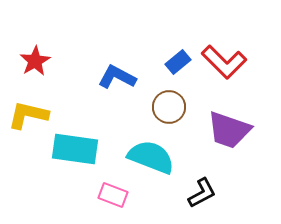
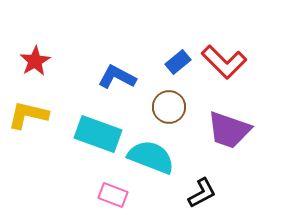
cyan rectangle: moved 23 px right, 15 px up; rotated 12 degrees clockwise
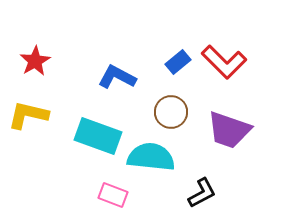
brown circle: moved 2 px right, 5 px down
cyan rectangle: moved 2 px down
cyan semicircle: rotated 15 degrees counterclockwise
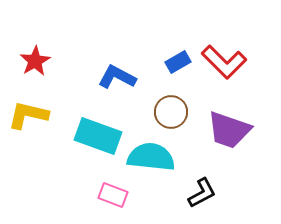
blue rectangle: rotated 10 degrees clockwise
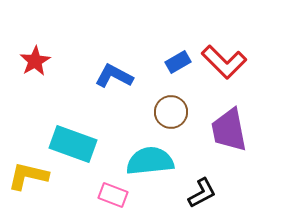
blue L-shape: moved 3 px left, 1 px up
yellow L-shape: moved 61 px down
purple trapezoid: rotated 60 degrees clockwise
cyan rectangle: moved 25 px left, 8 px down
cyan semicircle: moved 1 px left, 4 px down; rotated 12 degrees counterclockwise
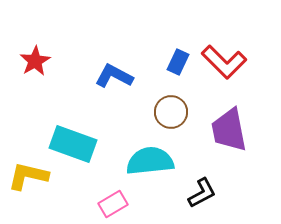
blue rectangle: rotated 35 degrees counterclockwise
pink rectangle: moved 9 px down; rotated 52 degrees counterclockwise
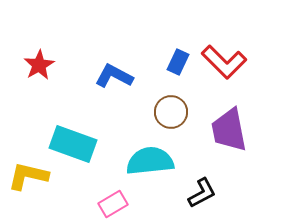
red star: moved 4 px right, 4 px down
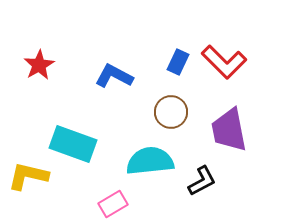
black L-shape: moved 12 px up
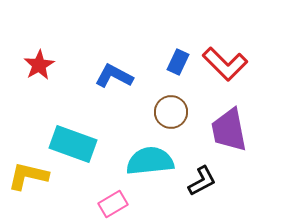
red L-shape: moved 1 px right, 2 px down
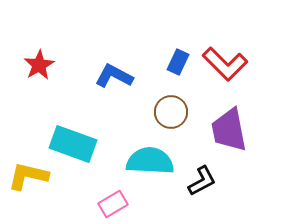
cyan semicircle: rotated 9 degrees clockwise
